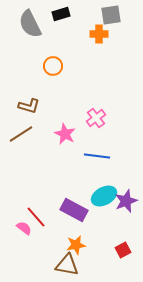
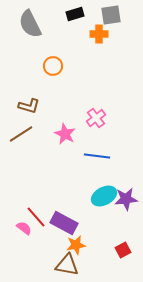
black rectangle: moved 14 px right
purple star: moved 2 px up; rotated 15 degrees clockwise
purple rectangle: moved 10 px left, 13 px down
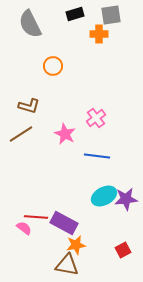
red line: rotated 45 degrees counterclockwise
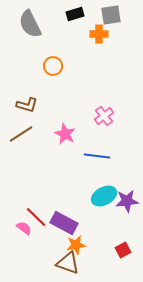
brown L-shape: moved 2 px left, 1 px up
pink cross: moved 8 px right, 2 px up
purple star: moved 1 px right, 2 px down
red line: rotated 40 degrees clockwise
brown triangle: moved 1 px right, 2 px up; rotated 10 degrees clockwise
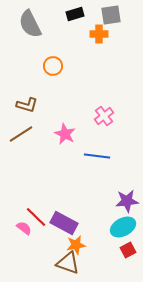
cyan ellipse: moved 19 px right, 31 px down
red square: moved 5 px right
